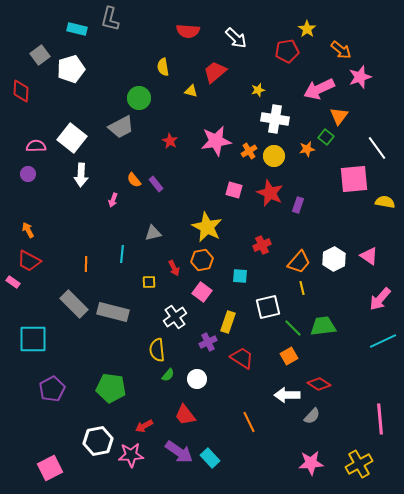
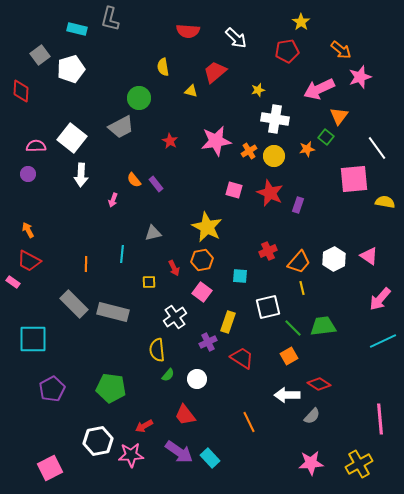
yellow star at (307, 29): moved 6 px left, 7 px up
red cross at (262, 245): moved 6 px right, 6 px down
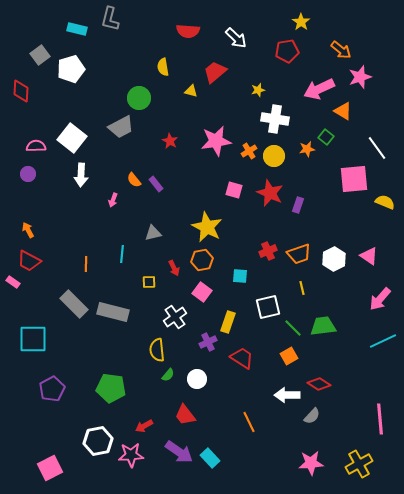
orange triangle at (339, 116): moved 4 px right, 5 px up; rotated 36 degrees counterclockwise
yellow semicircle at (385, 202): rotated 12 degrees clockwise
orange trapezoid at (299, 262): moved 8 px up; rotated 30 degrees clockwise
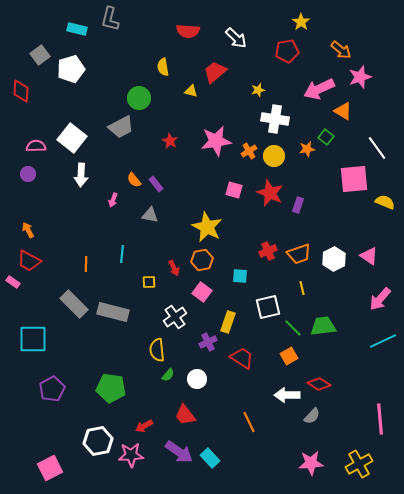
gray triangle at (153, 233): moved 3 px left, 18 px up; rotated 24 degrees clockwise
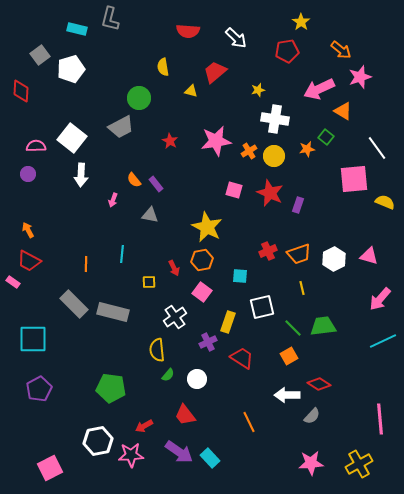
pink triangle at (369, 256): rotated 18 degrees counterclockwise
white square at (268, 307): moved 6 px left
purple pentagon at (52, 389): moved 13 px left
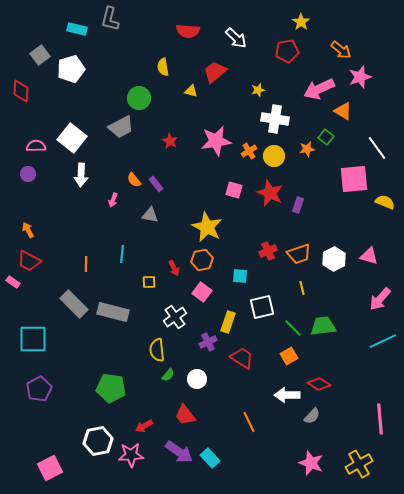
pink star at (311, 463): rotated 25 degrees clockwise
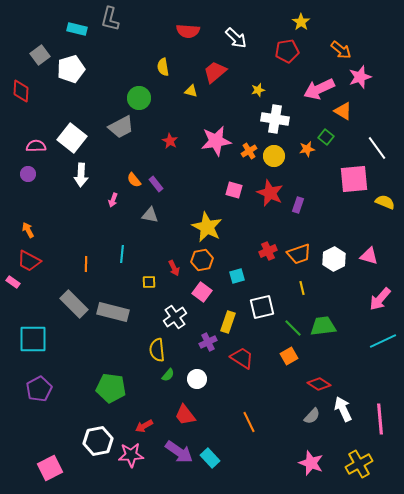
cyan square at (240, 276): moved 3 px left; rotated 21 degrees counterclockwise
white arrow at (287, 395): moved 56 px right, 14 px down; rotated 65 degrees clockwise
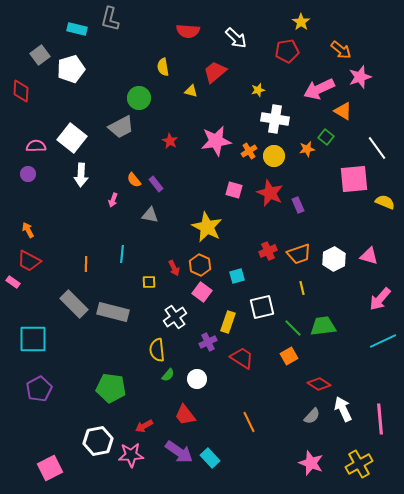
purple rectangle at (298, 205): rotated 42 degrees counterclockwise
orange hexagon at (202, 260): moved 2 px left, 5 px down; rotated 25 degrees counterclockwise
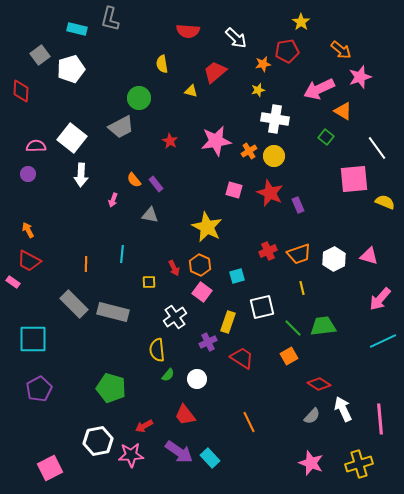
yellow semicircle at (163, 67): moved 1 px left, 3 px up
orange star at (307, 149): moved 44 px left, 85 px up
green pentagon at (111, 388): rotated 8 degrees clockwise
yellow cross at (359, 464): rotated 12 degrees clockwise
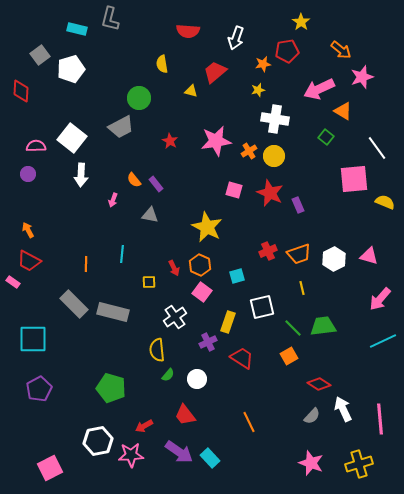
white arrow at (236, 38): rotated 65 degrees clockwise
pink star at (360, 77): moved 2 px right
